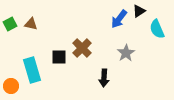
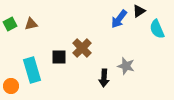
brown triangle: rotated 24 degrees counterclockwise
gray star: moved 13 px down; rotated 24 degrees counterclockwise
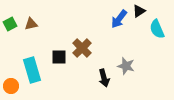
black arrow: rotated 18 degrees counterclockwise
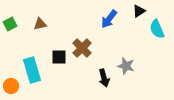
blue arrow: moved 10 px left
brown triangle: moved 9 px right
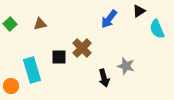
green square: rotated 16 degrees counterclockwise
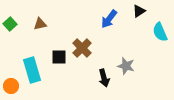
cyan semicircle: moved 3 px right, 3 px down
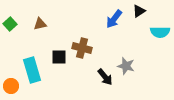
blue arrow: moved 5 px right
cyan semicircle: rotated 66 degrees counterclockwise
brown cross: rotated 30 degrees counterclockwise
black arrow: moved 1 px right, 1 px up; rotated 24 degrees counterclockwise
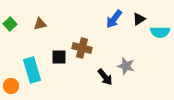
black triangle: moved 8 px down
